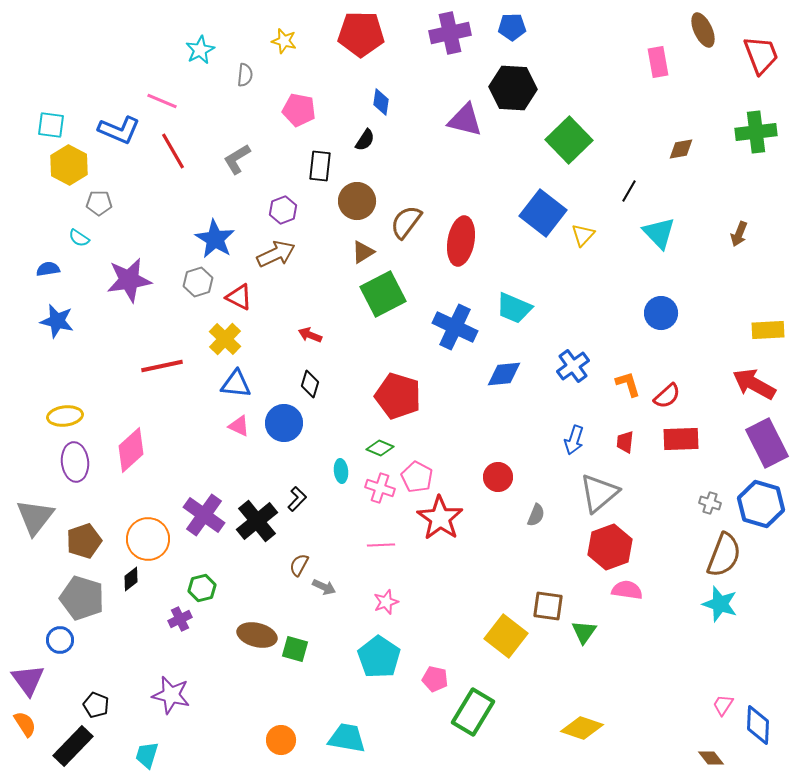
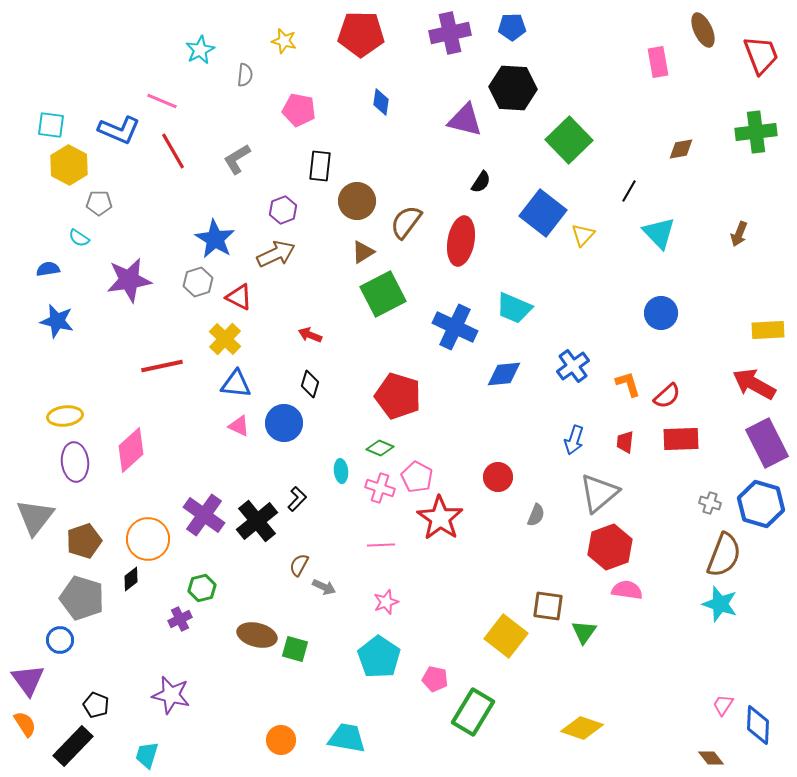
black semicircle at (365, 140): moved 116 px right, 42 px down
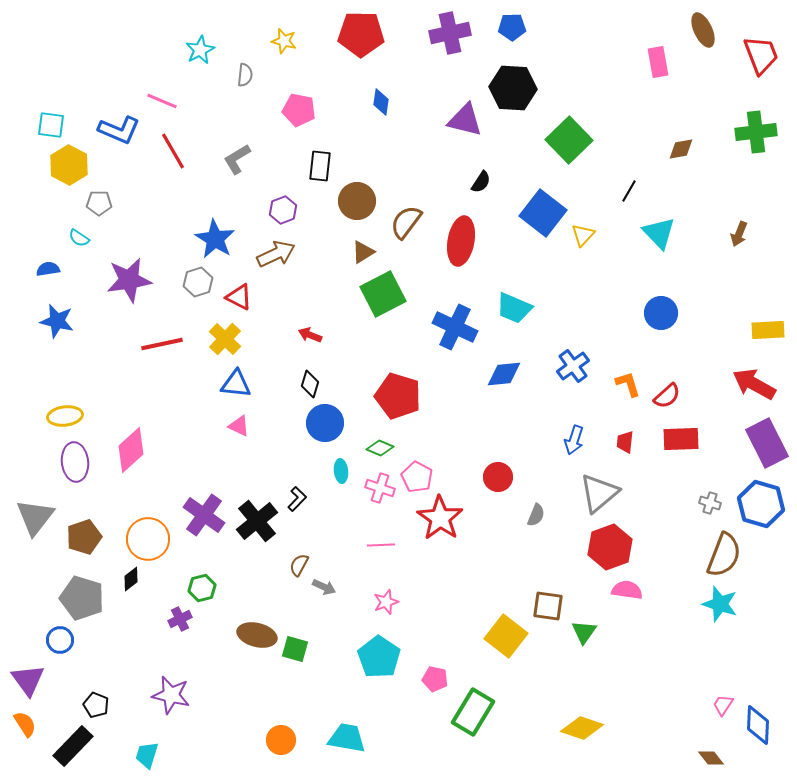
red line at (162, 366): moved 22 px up
blue circle at (284, 423): moved 41 px right
brown pentagon at (84, 541): moved 4 px up
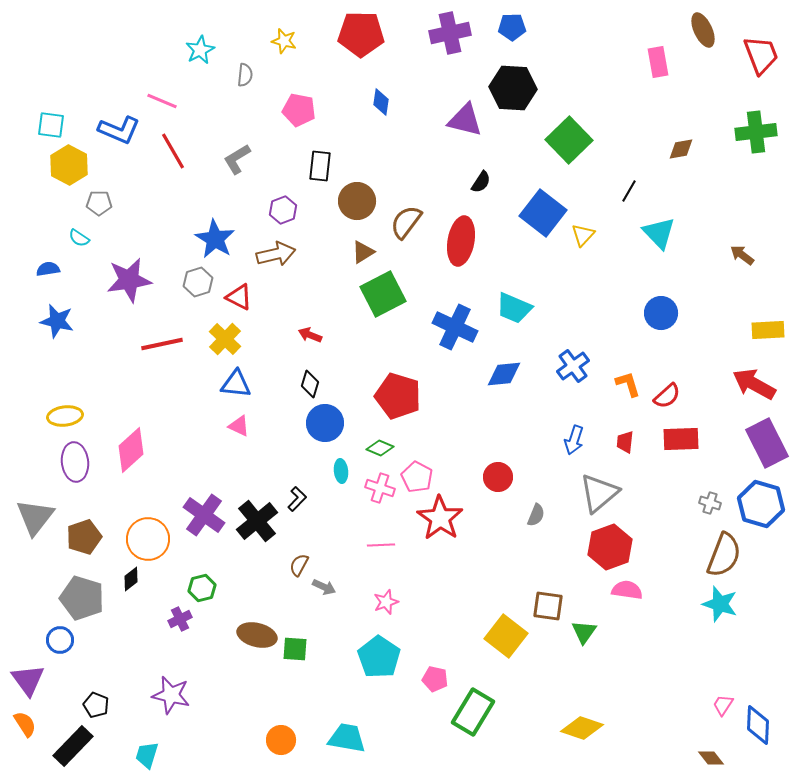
brown arrow at (739, 234): moved 3 px right, 21 px down; rotated 105 degrees clockwise
brown arrow at (276, 254): rotated 12 degrees clockwise
green square at (295, 649): rotated 12 degrees counterclockwise
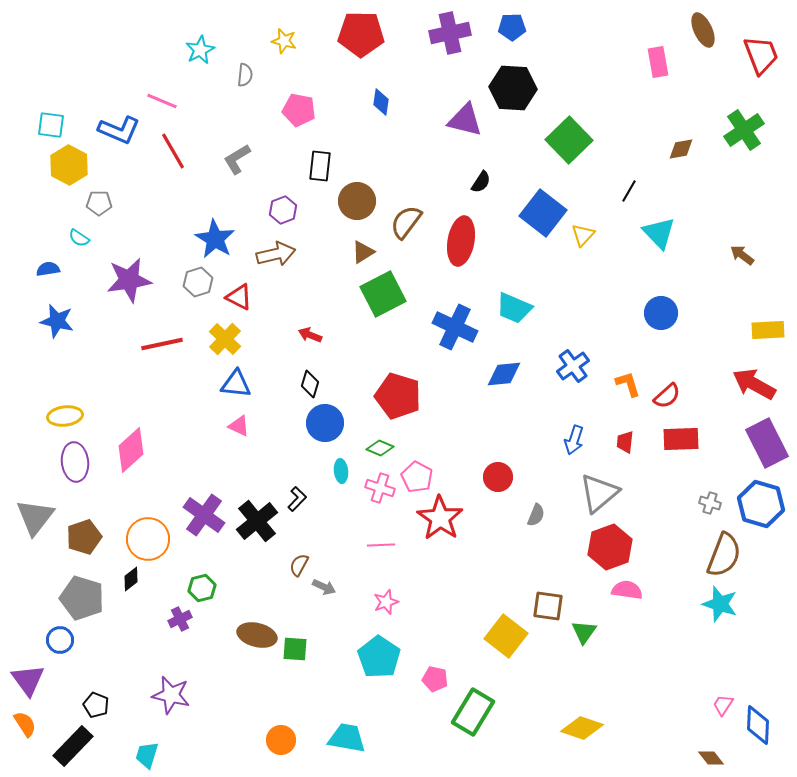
green cross at (756, 132): moved 12 px left, 2 px up; rotated 27 degrees counterclockwise
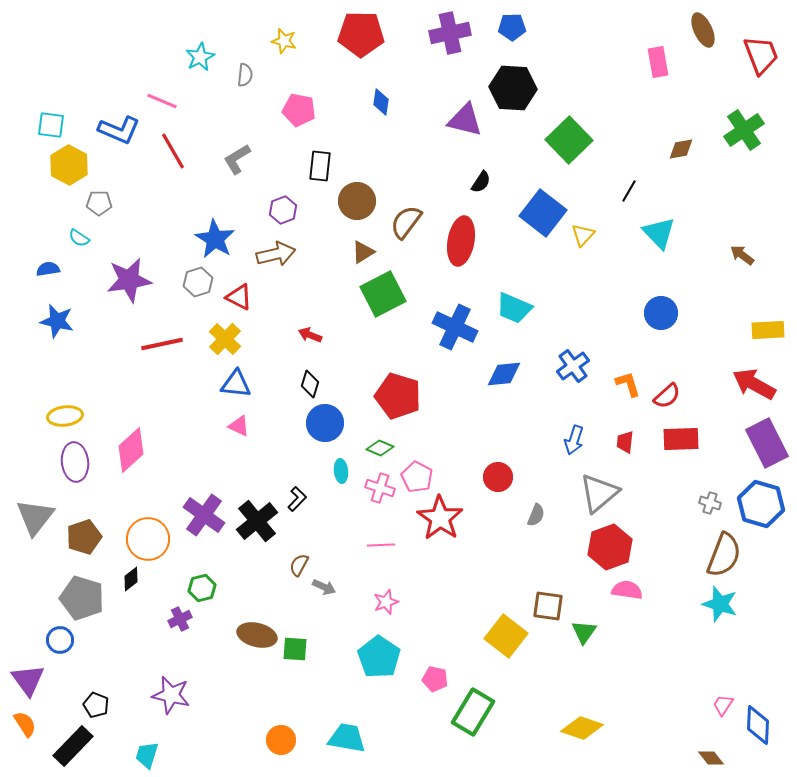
cyan star at (200, 50): moved 7 px down
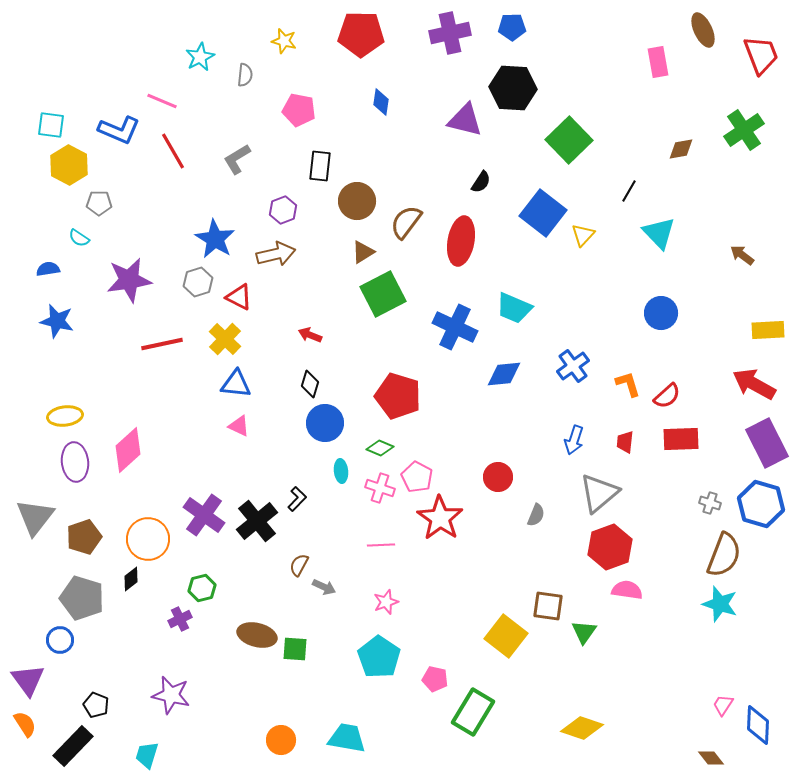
pink diamond at (131, 450): moved 3 px left
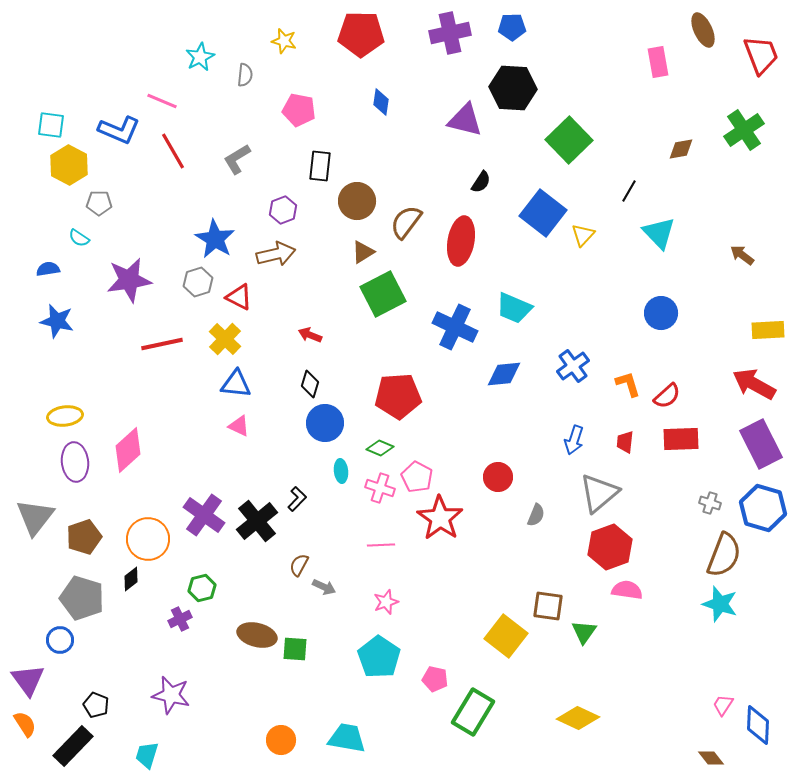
red pentagon at (398, 396): rotated 21 degrees counterclockwise
purple rectangle at (767, 443): moved 6 px left, 1 px down
blue hexagon at (761, 504): moved 2 px right, 4 px down
yellow diamond at (582, 728): moved 4 px left, 10 px up; rotated 6 degrees clockwise
